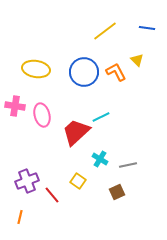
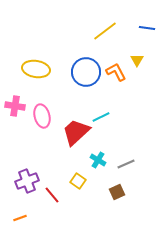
yellow triangle: rotated 16 degrees clockwise
blue circle: moved 2 px right
pink ellipse: moved 1 px down
cyan cross: moved 2 px left, 1 px down
gray line: moved 2 px left, 1 px up; rotated 12 degrees counterclockwise
orange line: moved 1 px down; rotated 56 degrees clockwise
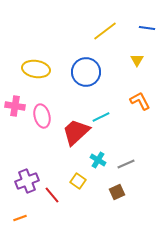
orange L-shape: moved 24 px right, 29 px down
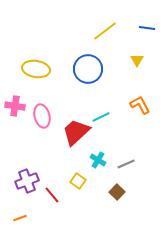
blue circle: moved 2 px right, 3 px up
orange L-shape: moved 4 px down
brown square: rotated 21 degrees counterclockwise
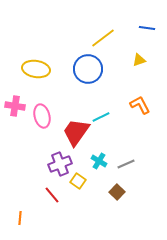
yellow line: moved 2 px left, 7 px down
yellow triangle: moved 2 px right; rotated 40 degrees clockwise
red trapezoid: rotated 12 degrees counterclockwise
cyan cross: moved 1 px right, 1 px down
purple cross: moved 33 px right, 17 px up
orange line: rotated 64 degrees counterclockwise
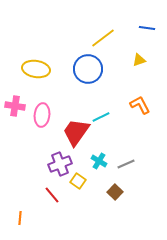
pink ellipse: moved 1 px up; rotated 20 degrees clockwise
brown square: moved 2 px left
